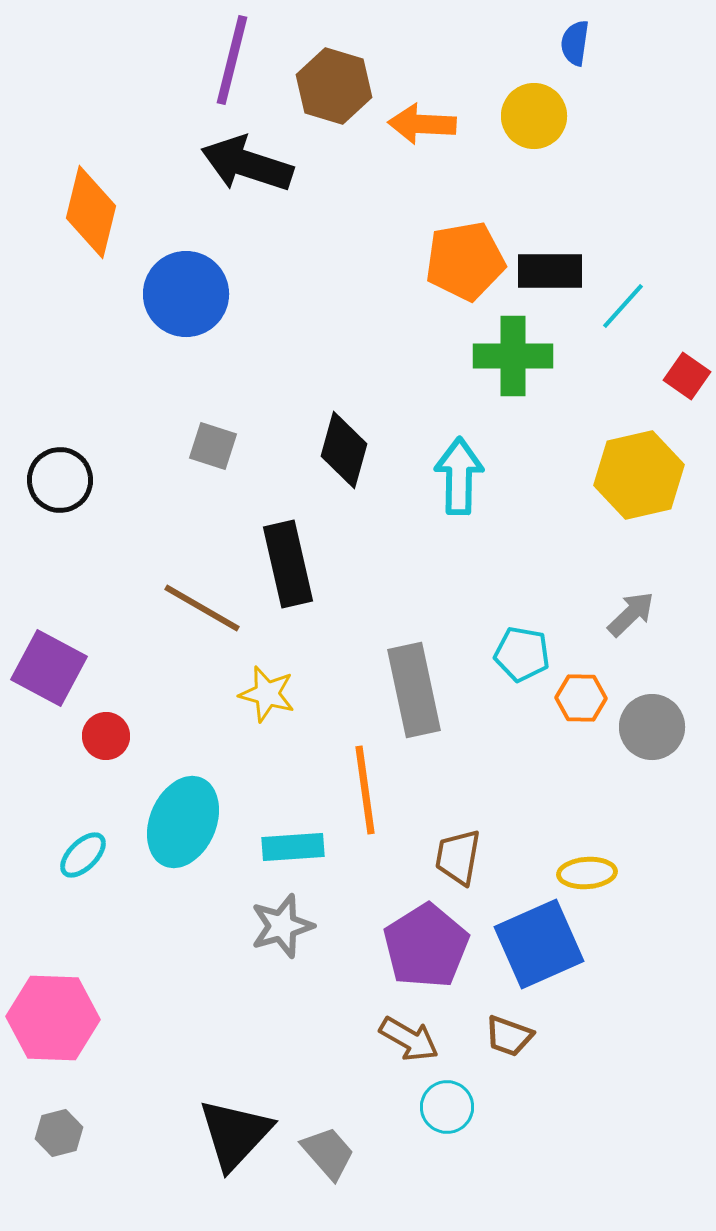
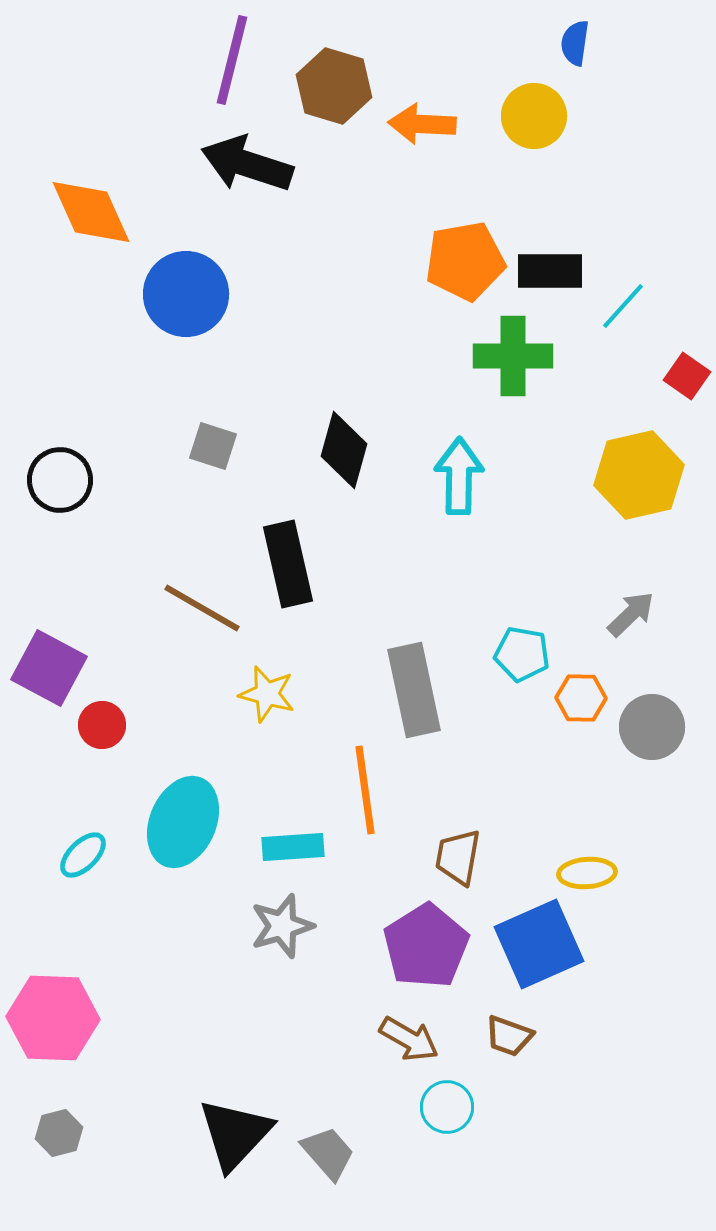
orange diamond at (91, 212): rotated 38 degrees counterclockwise
red circle at (106, 736): moved 4 px left, 11 px up
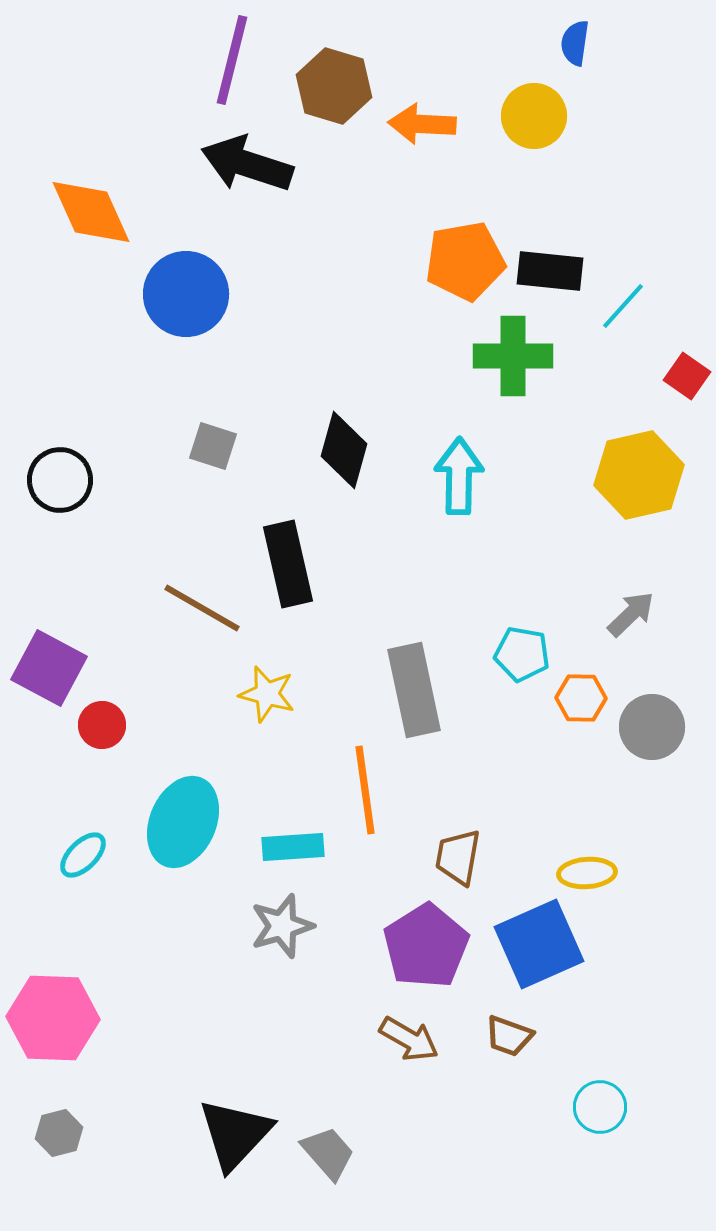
black rectangle at (550, 271): rotated 6 degrees clockwise
cyan circle at (447, 1107): moved 153 px right
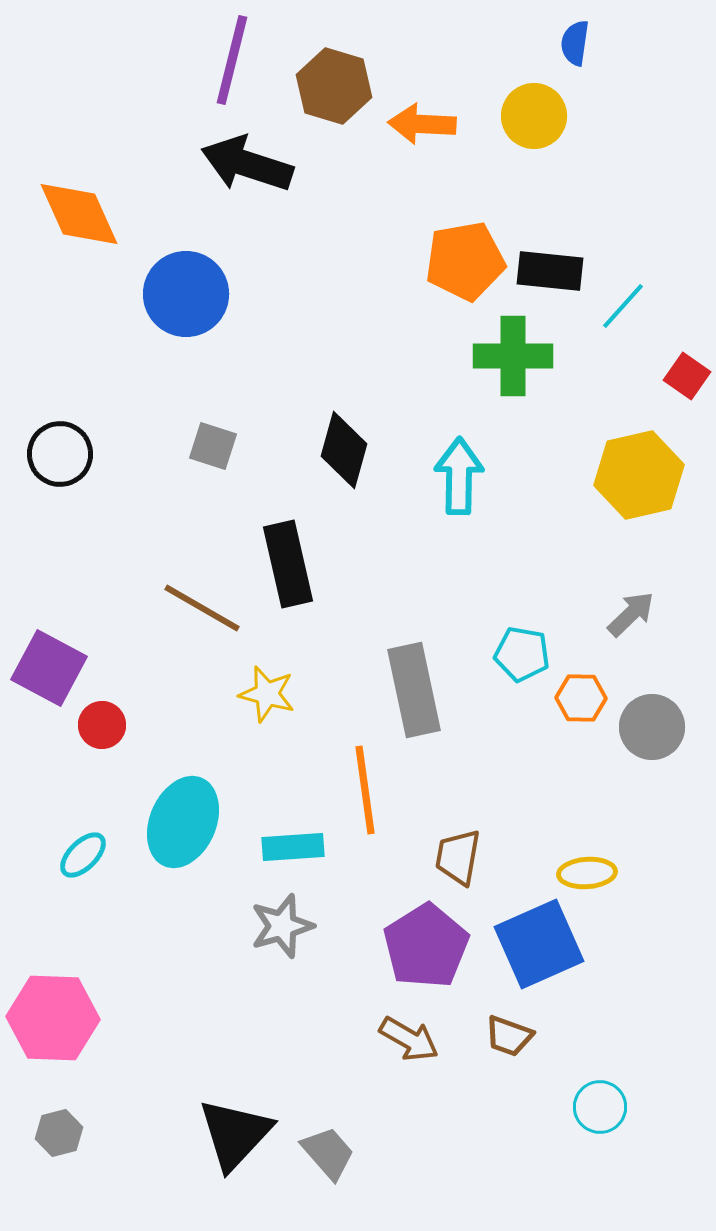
orange diamond at (91, 212): moved 12 px left, 2 px down
black circle at (60, 480): moved 26 px up
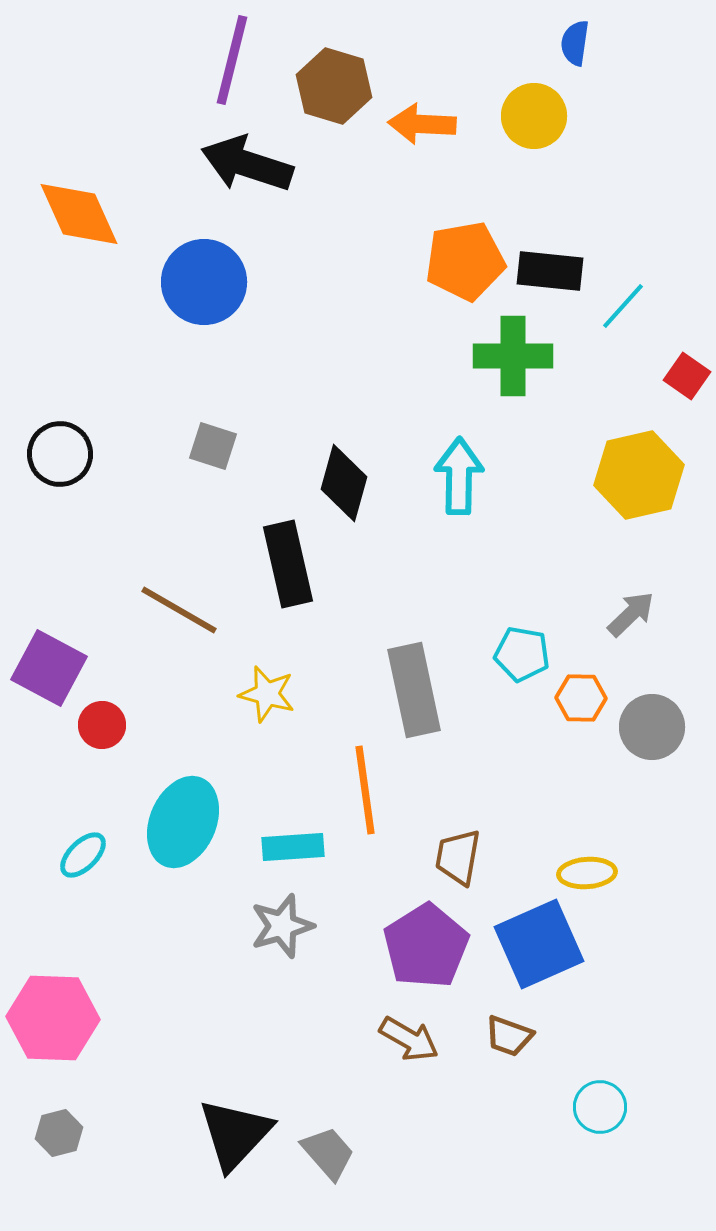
blue circle at (186, 294): moved 18 px right, 12 px up
black diamond at (344, 450): moved 33 px down
brown line at (202, 608): moved 23 px left, 2 px down
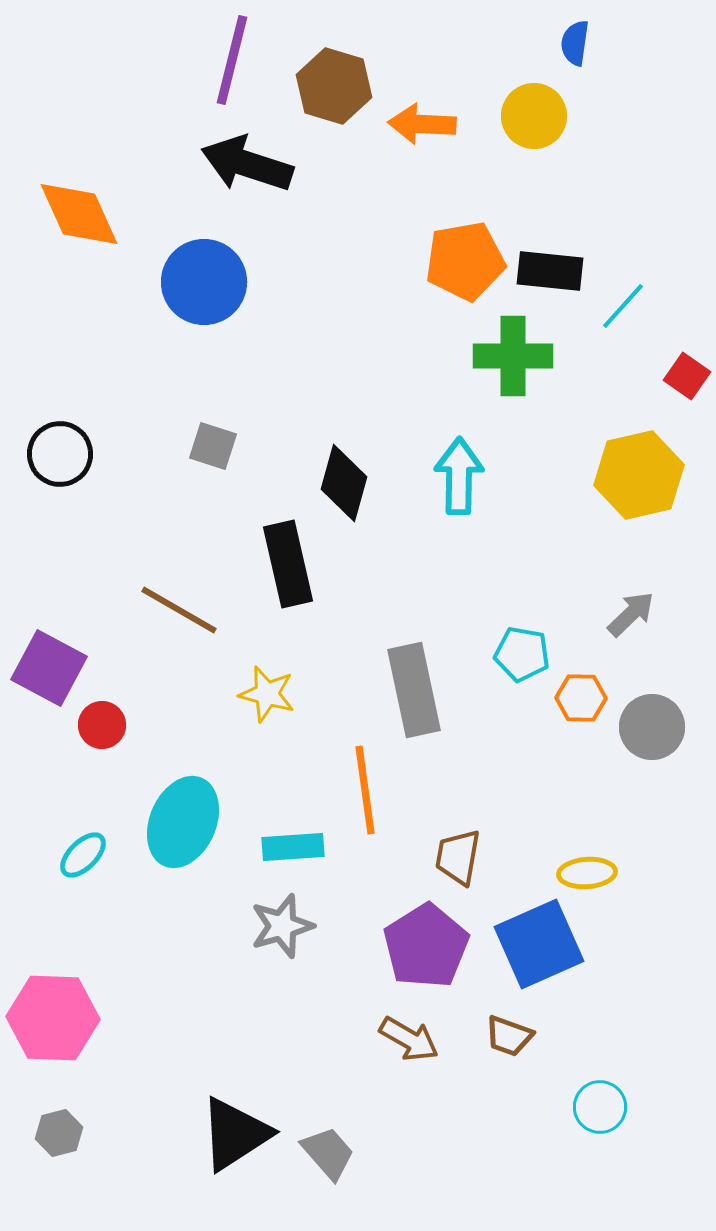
black triangle at (235, 1134): rotated 14 degrees clockwise
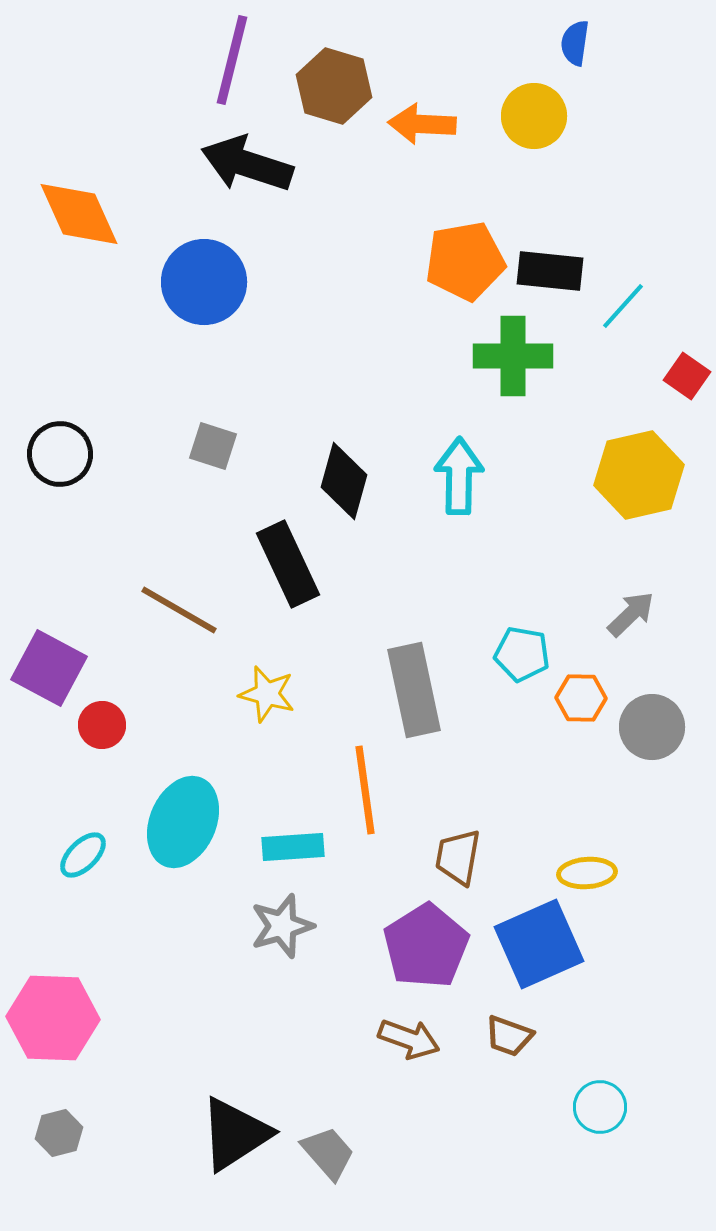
black diamond at (344, 483): moved 2 px up
black rectangle at (288, 564): rotated 12 degrees counterclockwise
brown arrow at (409, 1039): rotated 10 degrees counterclockwise
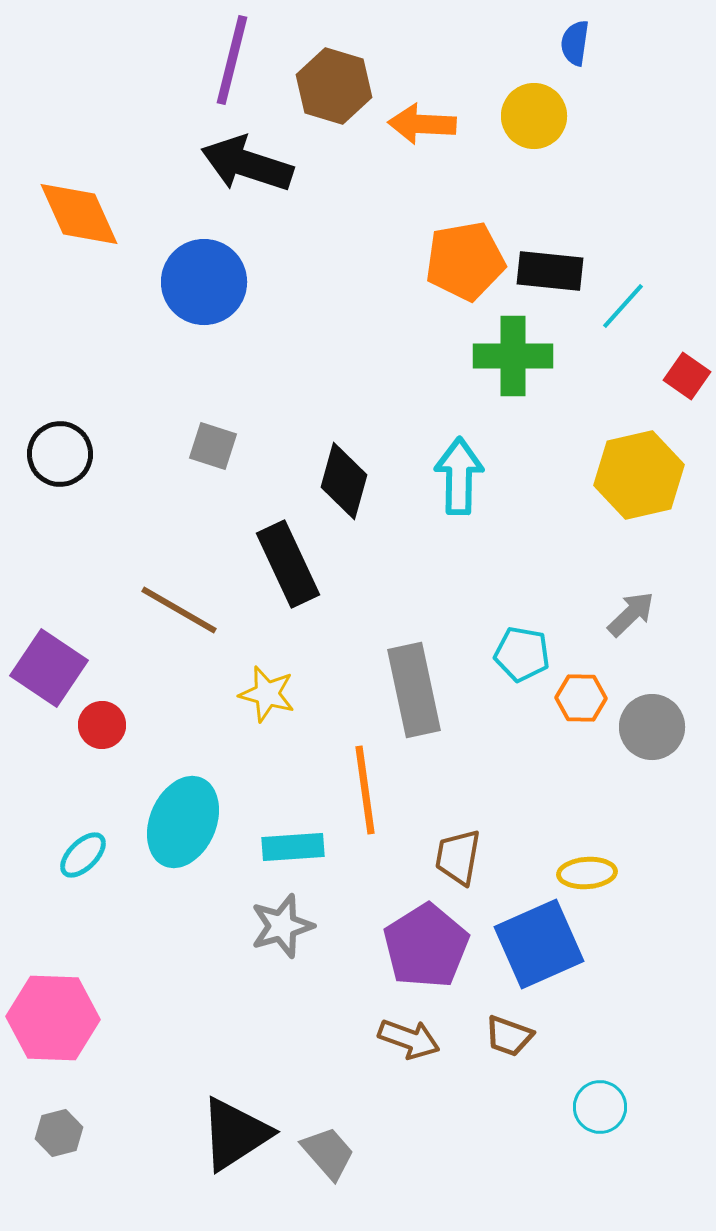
purple square at (49, 668): rotated 6 degrees clockwise
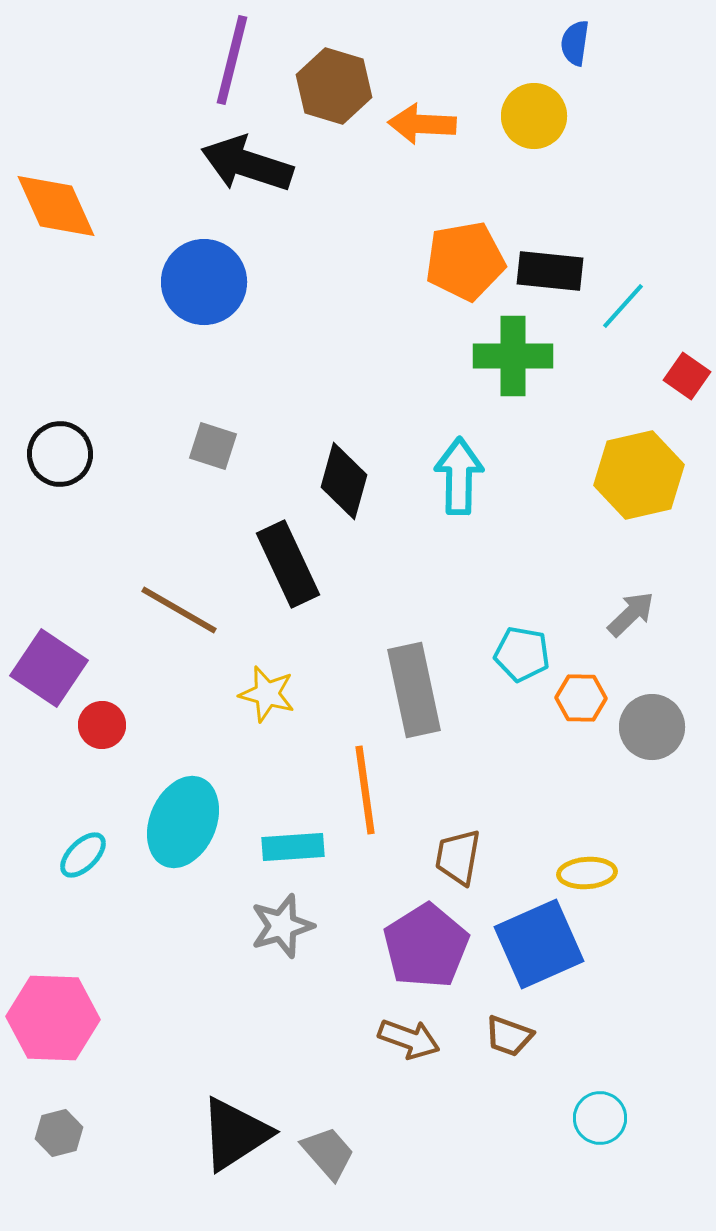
orange diamond at (79, 214): moved 23 px left, 8 px up
cyan circle at (600, 1107): moved 11 px down
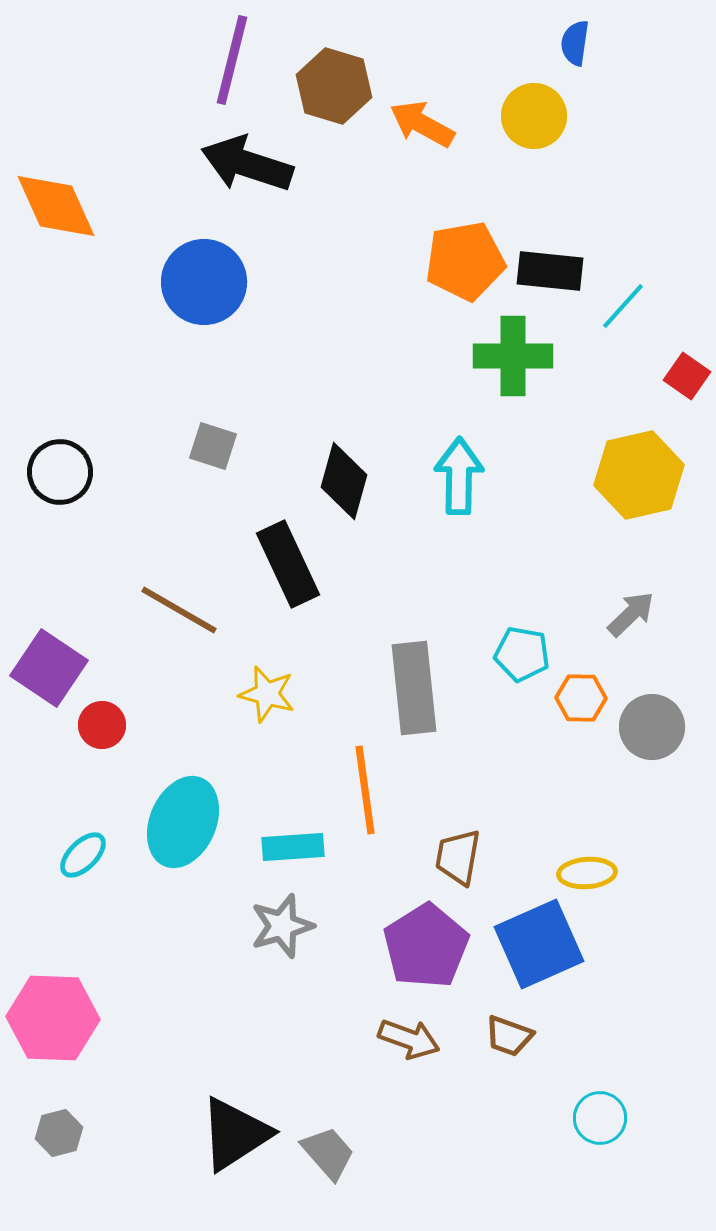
orange arrow at (422, 124): rotated 26 degrees clockwise
black circle at (60, 454): moved 18 px down
gray rectangle at (414, 690): moved 2 px up; rotated 6 degrees clockwise
